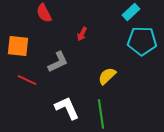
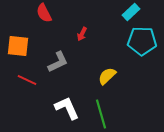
green line: rotated 8 degrees counterclockwise
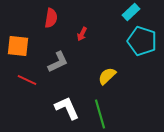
red semicircle: moved 7 px right, 5 px down; rotated 144 degrees counterclockwise
cyan pentagon: rotated 16 degrees clockwise
green line: moved 1 px left
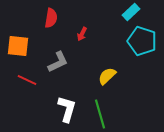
white L-shape: moved 1 px down; rotated 40 degrees clockwise
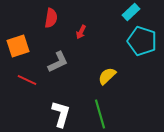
red arrow: moved 1 px left, 2 px up
orange square: rotated 25 degrees counterclockwise
white L-shape: moved 6 px left, 5 px down
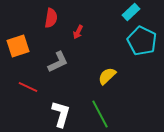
red arrow: moved 3 px left
cyan pentagon: rotated 8 degrees clockwise
red line: moved 1 px right, 7 px down
green line: rotated 12 degrees counterclockwise
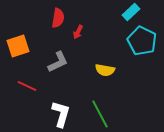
red semicircle: moved 7 px right
yellow semicircle: moved 2 px left, 6 px up; rotated 126 degrees counterclockwise
red line: moved 1 px left, 1 px up
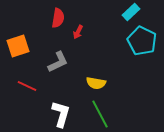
yellow semicircle: moved 9 px left, 13 px down
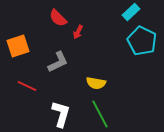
red semicircle: rotated 126 degrees clockwise
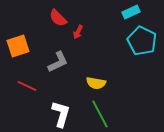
cyan rectangle: rotated 18 degrees clockwise
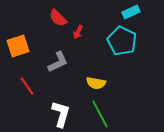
cyan pentagon: moved 20 px left
red line: rotated 30 degrees clockwise
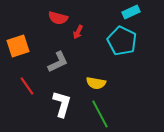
red semicircle: rotated 30 degrees counterclockwise
white L-shape: moved 1 px right, 10 px up
